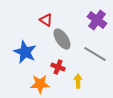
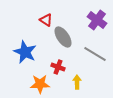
gray ellipse: moved 1 px right, 2 px up
yellow arrow: moved 1 px left, 1 px down
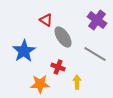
blue star: moved 1 px left, 1 px up; rotated 15 degrees clockwise
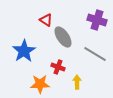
purple cross: rotated 18 degrees counterclockwise
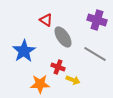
yellow arrow: moved 4 px left, 2 px up; rotated 112 degrees clockwise
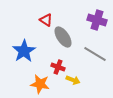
orange star: rotated 12 degrees clockwise
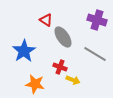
red cross: moved 2 px right
orange star: moved 5 px left
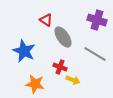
blue star: rotated 15 degrees counterclockwise
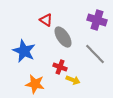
gray line: rotated 15 degrees clockwise
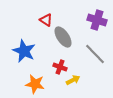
yellow arrow: rotated 48 degrees counterclockwise
